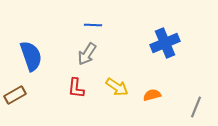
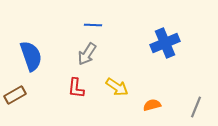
orange semicircle: moved 10 px down
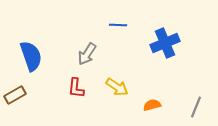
blue line: moved 25 px right
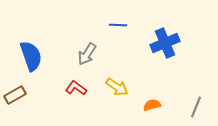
red L-shape: rotated 120 degrees clockwise
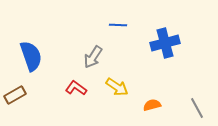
blue cross: rotated 8 degrees clockwise
gray arrow: moved 6 px right, 3 px down
gray line: moved 1 px right, 1 px down; rotated 50 degrees counterclockwise
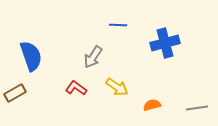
brown rectangle: moved 2 px up
gray line: rotated 70 degrees counterclockwise
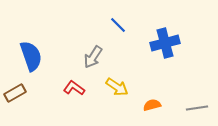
blue line: rotated 42 degrees clockwise
red L-shape: moved 2 px left
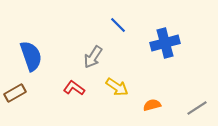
gray line: rotated 25 degrees counterclockwise
